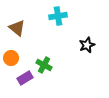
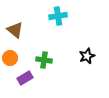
brown triangle: moved 2 px left, 2 px down
black star: moved 11 px down
orange circle: moved 1 px left
green cross: moved 5 px up; rotated 21 degrees counterclockwise
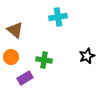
cyan cross: moved 1 px down
orange circle: moved 1 px right, 1 px up
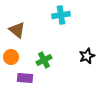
cyan cross: moved 3 px right, 2 px up
brown triangle: moved 2 px right
green cross: rotated 35 degrees counterclockwise
purple rectangle: rotated 35 degrees clockwise
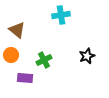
orange circle: moved 2 px up
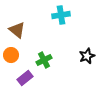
purple rectangle: rotated 42 degrees counterclockwise
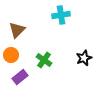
brown triangle: rotated 36 degrees clockwise
black star: moved 3 px left, 2 px down
green cross: rotated 28 degrees counterclockwise
purple rectangle: moved 5 px left, 1 px up
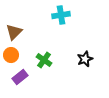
brown triangle: moved 3 px left, 2 px down
black star: moved 1 px right, 1 px down
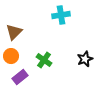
orange circle: moved 1 px down
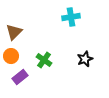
cyan cross: moved 10 px right, 2 px down
